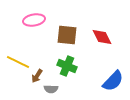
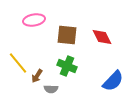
yellow line: moved 1 px down; rotated 25 degrees clockwise
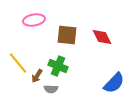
green cross: moved 9 px left
blue semicircle: moved 1 px right, 2 px down
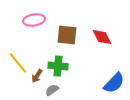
green cross: rotated 18 degrees counterclockwise
gray semicircle: moved 1 px right, 1 px down; rotated 144 degrees clockwise
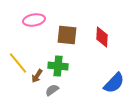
red diamond: rotated 30 degrees clockwise
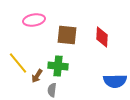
blue semicircle: moved 1 px right, 2 px up; rotated 45 degrees clockwise
gray semicircle: rotated 48 degrees counterclockwise
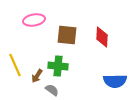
yellow line: moved 3 px left, 2 px down; rotated 15 degrees clockwise
gray semicircle: rotated 120 degrees clockwise
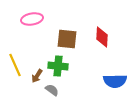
pink ellipse: moved 2 px left, 1 px up
brown square: moved 4 px down
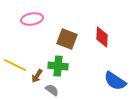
brown square: rotated 15 degrees clockwise
yellow line: rotated 40 degrees counterclockwise
blue semicircle: rotated 35 degrees clockwise
